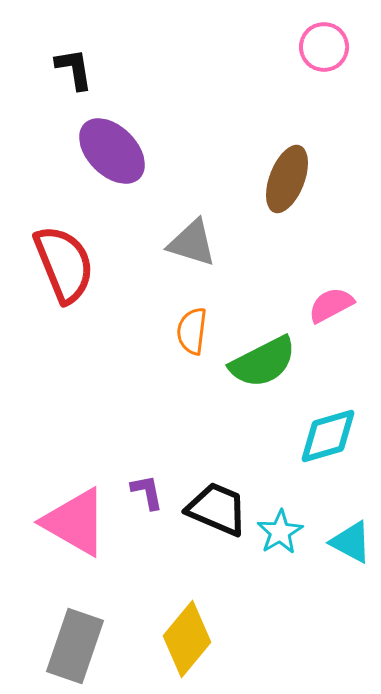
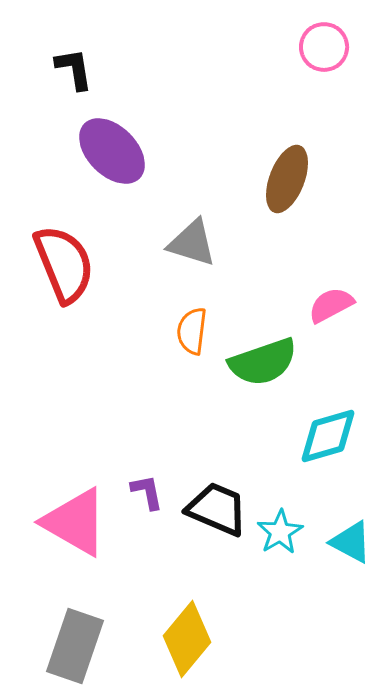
green semicircle: rotated 8 degrees clockwise
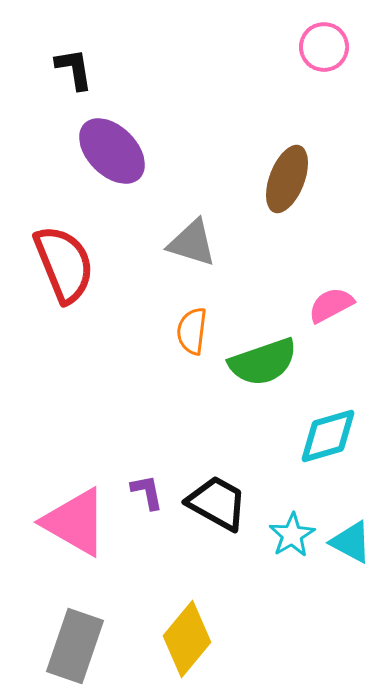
black trapezoid: moved 6 px up; rotated 6 degrees clockwise
cyan star: moved 12 px right, 3 px down
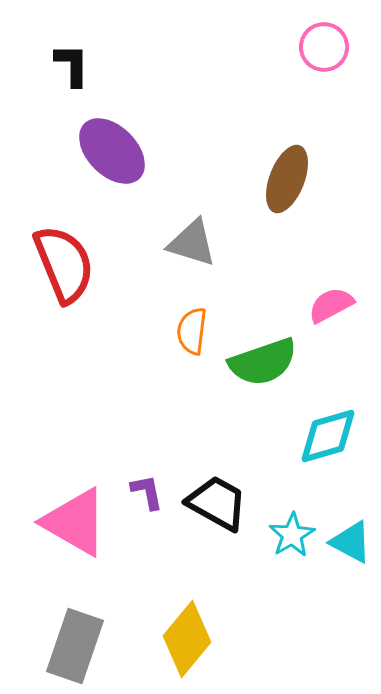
black L-shape: moved 2 px left, 4 px up; rotated 9 degrees clockwise
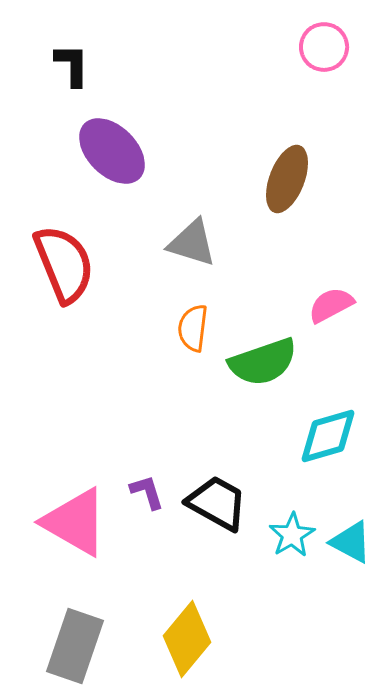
orange semicircle: moved 1 px right, 3 px up
purple L-shape: rotated 6 degrees counterclockwise
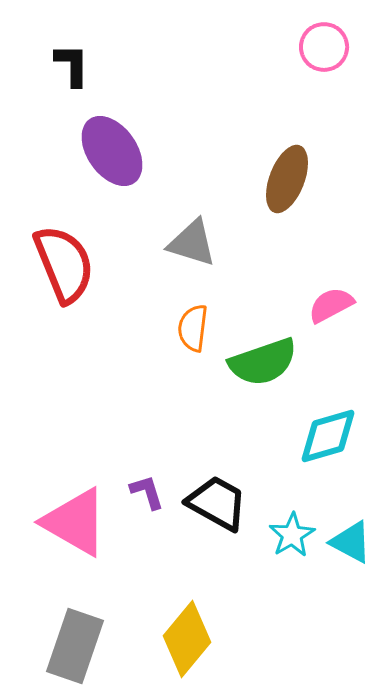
purple ellipse: rotated 10 degrees clockwise
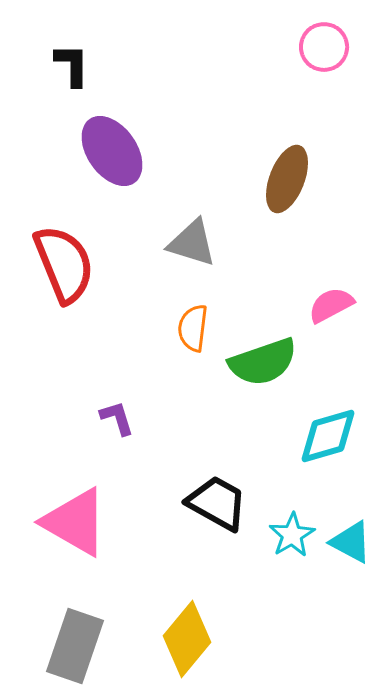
purple L-shape: moved 30 px left, 74 px up
